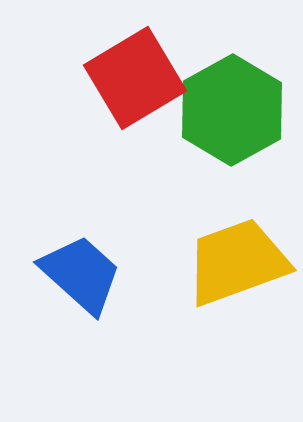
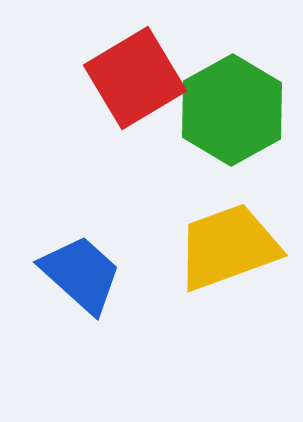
yellow trapezoid: moved 9 px left, 15 px up
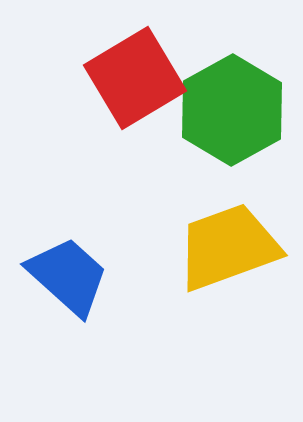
blue trapezoid: moved 13 px left, 2 px down
